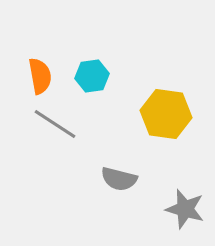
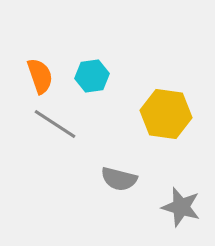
orange semicircle: rotated 9 degrees counterclockwise
gray star: moved 4 px left, 2 px up
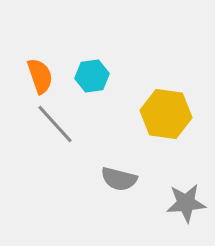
gray line: rotated 15 degrees clockwise
gray star: moved 5 px right, 4 px up; rotated 21 degrees counterclockwise
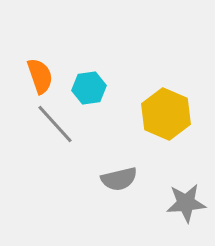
cyan hexagon: moved 3 px left, 12 px down
yellow hexagon: rotated 15 degrees clockwise
gray semicircle: rotated 27 degrees counterclockwise
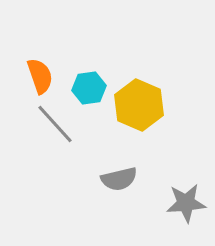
yellow hexagon: moved 27 px left, 9 px up
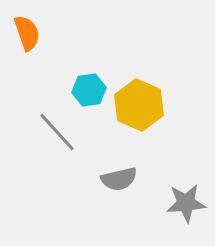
orange semicircle: moved 13 px left, 43 px up
cyan hexagon: moved 2 px down
gray line: moved 2 px right, 8 px down
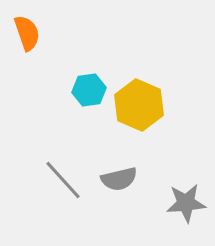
gray line: moved 6 px right, 48 px down
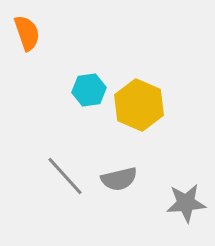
gray line: moved 2 px right, 4 px up
